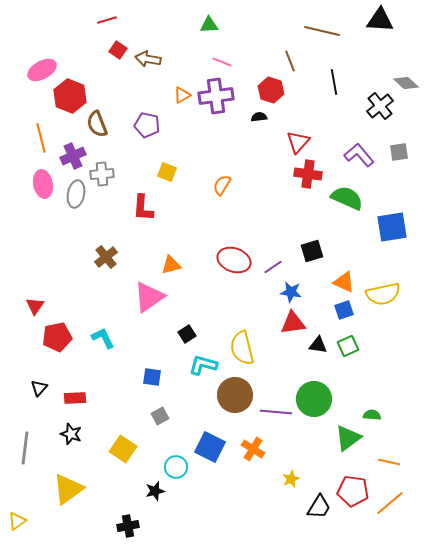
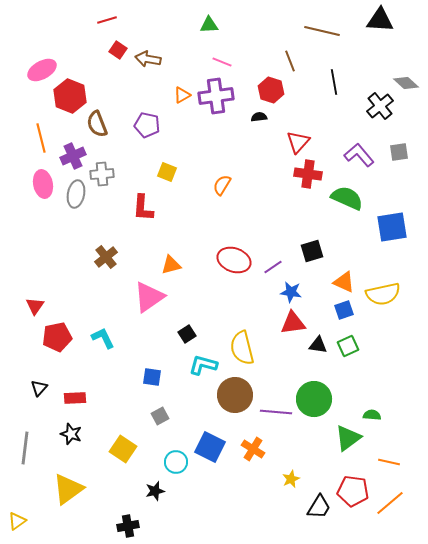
cyan circle at (176, 467): moved 5 px up
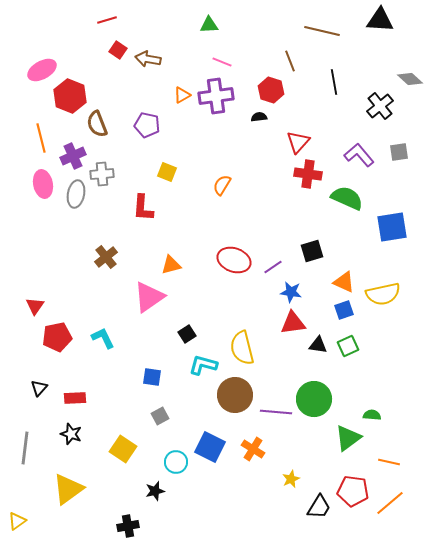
gray diamond at (406, 83): moved 4 px right, 4 px up
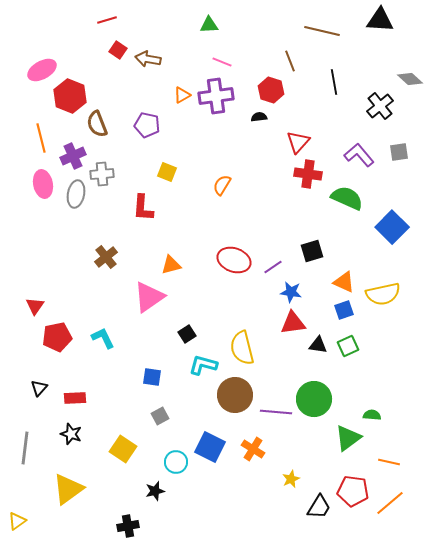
blue square at (392, 227): rotated 36 degrees counterclockwise
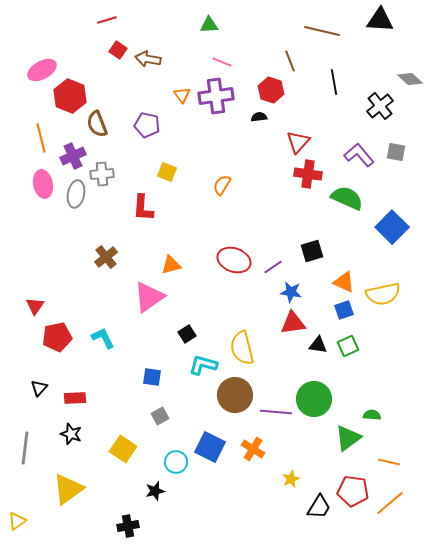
orange triangle at (182, 95): rotated 36 degrees counterclockwise
gray square at (399, 152): moved 3 px left; rotated 18 degrees clockwise
